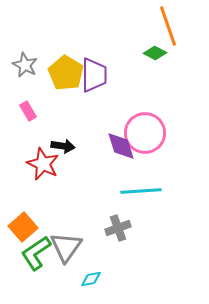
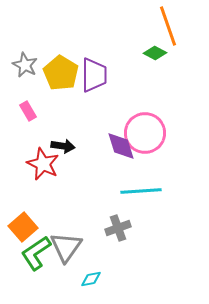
yellow pentagon: moved 5 px left
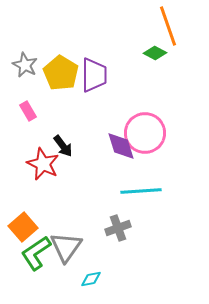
black arrow: rotated 45 degrees clockwise
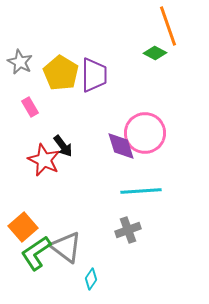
gray star: moved 5 px left, 3 px up
pink rectangle: moved 2 px right, 4 px up
red star: moved 1 px right, 4 px up
gray cross: moved 10 px right, 2 px down
gray triangle: rotated 28 degrees counterclockwise
cyan diamond: rotated 45 degrees counterclockwise
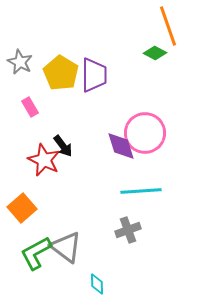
orange square: moved 1 px left, 19 px up
green L-shape: rotated 6 degrees clockwise
cyan diamond: moved 6 px right, 5 px down; rotated 35 degrees counterclockwise
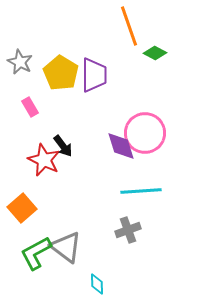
orange line: moved 39 px left
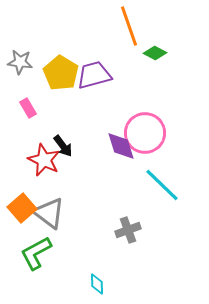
gray star: rotated 20 degrees counterclockwise
purple trapezoid: rotated 105 degrees counterclockwise
pink rectangle: moved 2 px left, 1 px down
cyan line: moved 21 px right, 6 px up; rotated 48 degrees clockwise
gray triangle: moved 17 px left, 34 px up
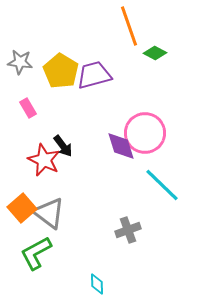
yellow pentagon: moved 2 px up
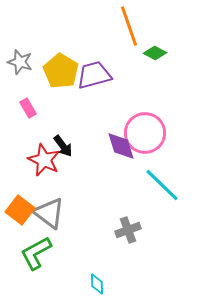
gray star: rotated 10 degrees clockwise
orange square: moved 2 px left, 2 px down; rotated 12 degrees counterclockwise
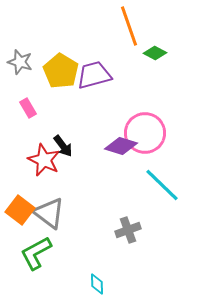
purple diamond: rotated 56 degrees counterclockwise
